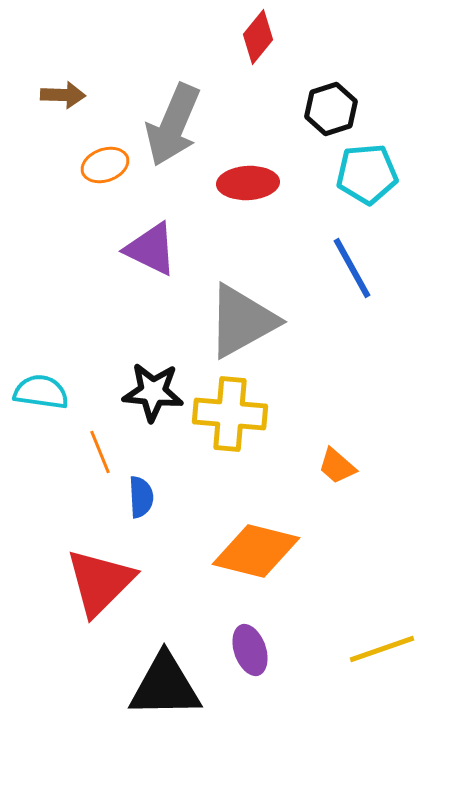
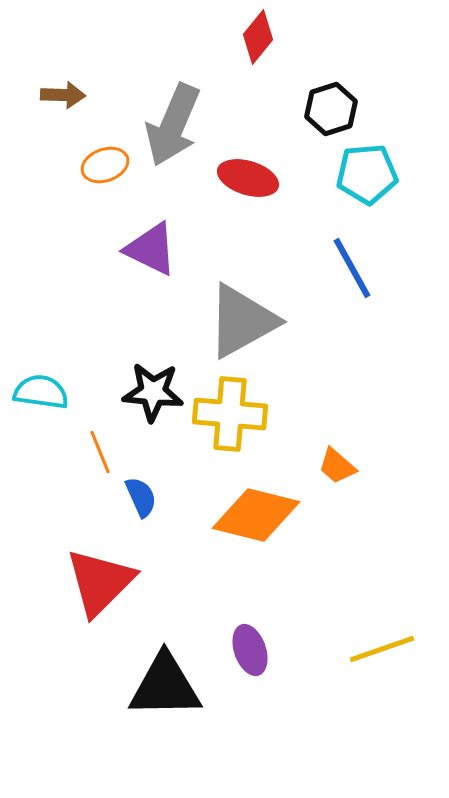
red ellipse: moved 5 px up; rotated 20 degrees clockwise
blue semicircle: rotated 21 degrees counterclockwise
orange diamond: moved 36 px up
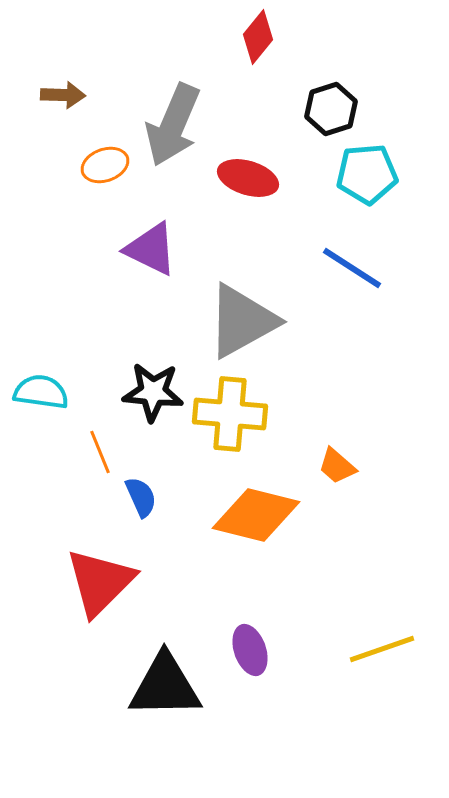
blue line: rotated 28 degrees counterclockwise
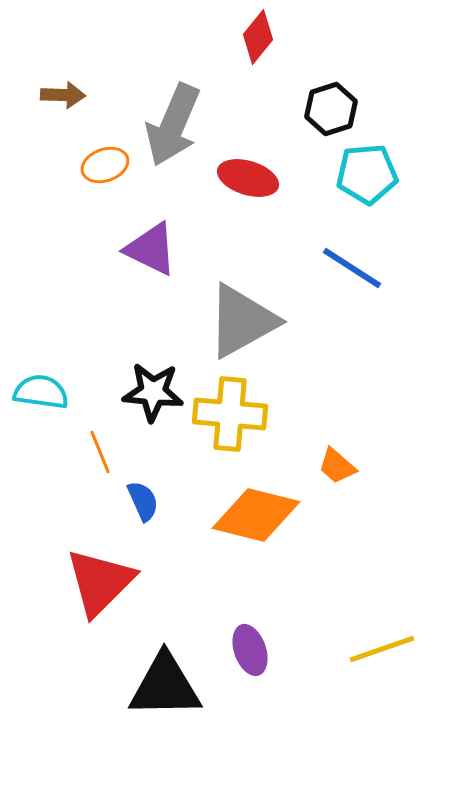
blue semicircle: moved 2 px right, 4 px down
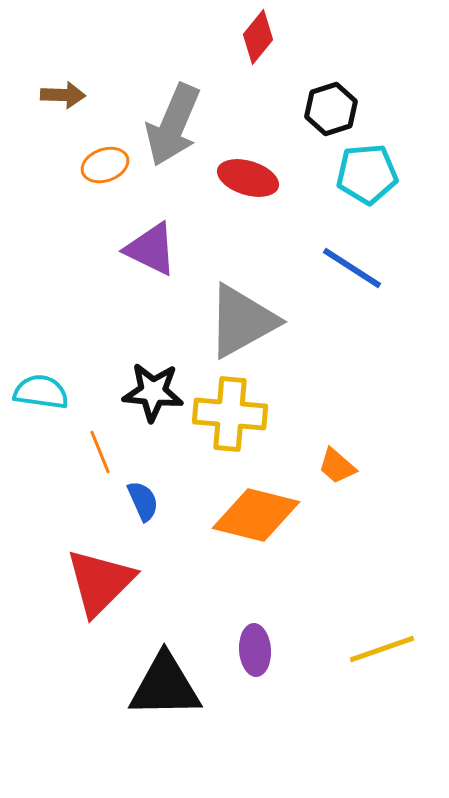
purple ellipse: moved 5 px right; rotated 15 degrees clockwise
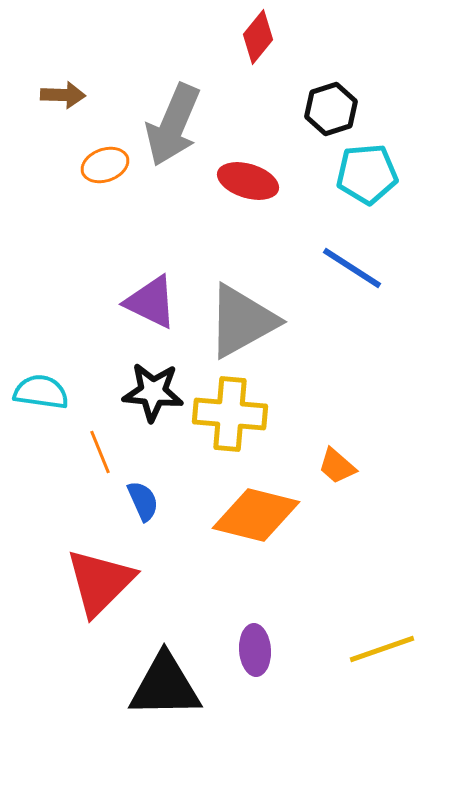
red ellipse: moved 3 px down
purple triangle: moved 53 px down
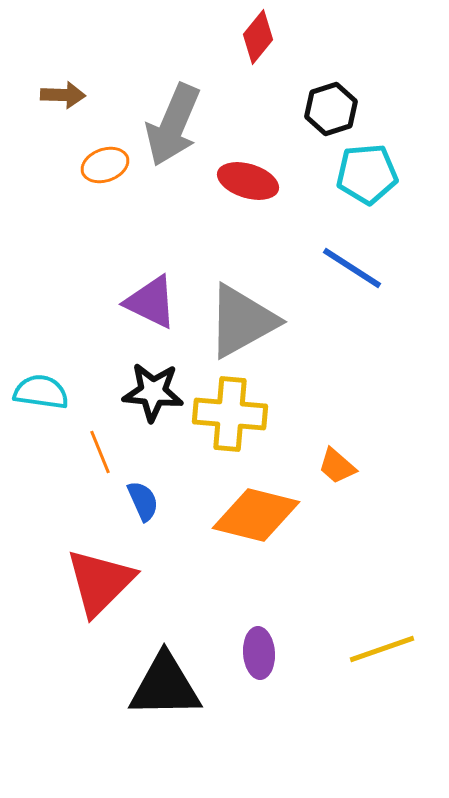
purple ellipse: moved 4 px right, 3 px down
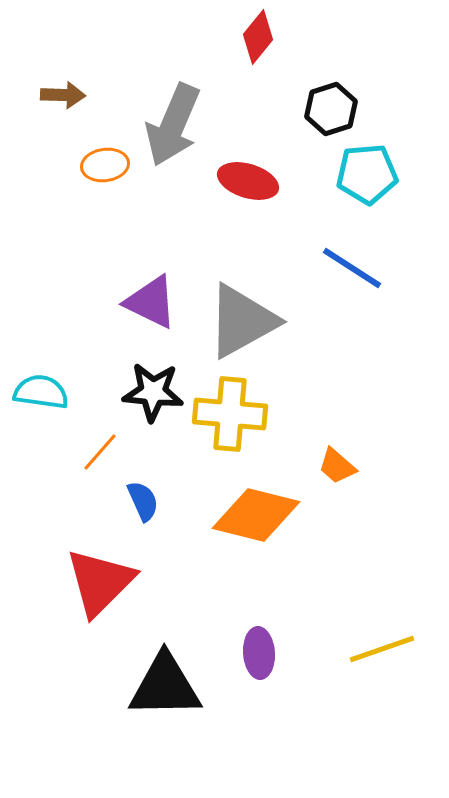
orange ellipse: rotated 12 degrees clockwise
orange line: rotated 63 degrees clockwise
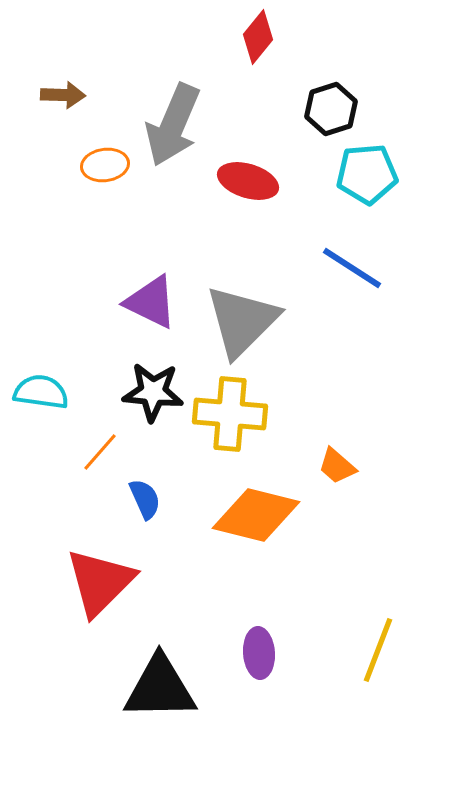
gray triangle: rotated 16 degrees counterclockwise
blue semicircle: moved 2 px right, 2 px up
yellow line: moved 4 px left, 1 px down; rotated 50 degrees counterclockwise
black triangle: moved 5 px left, 2 px down
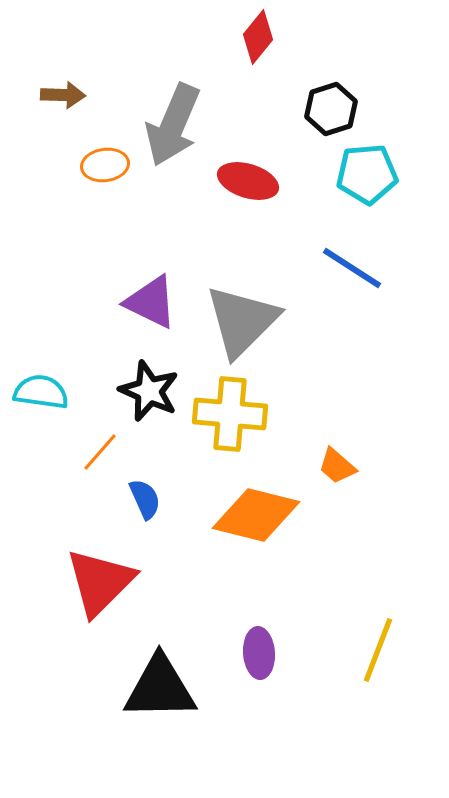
black star: moved 4 px left, 1 px up; rotated 18 degrees clockwise
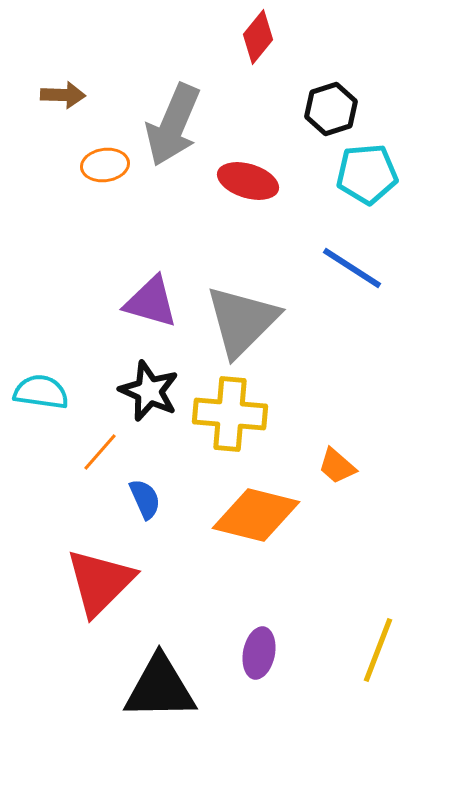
purple triangle: rotated 10 degrees counterclockwise
purple ellipse: rotated 15 degrees clockwise
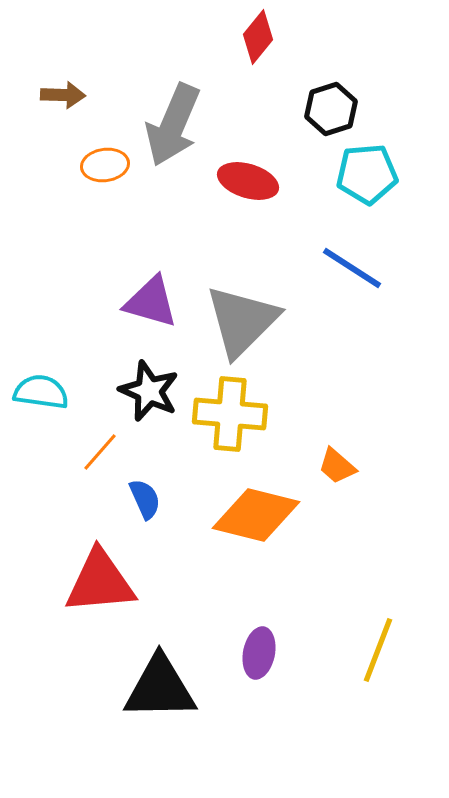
red triangle: rotated 40 degrees clockwise
